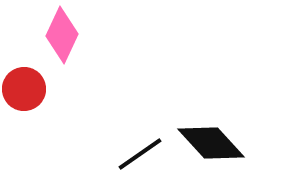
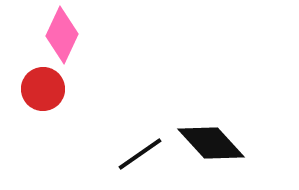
red circle: moved 19 px right
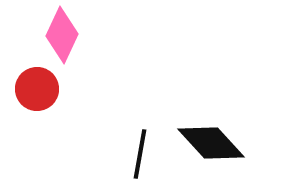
red circle: moved 6 px left
black line: rotated 45 degrees counterclockwise
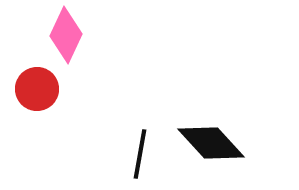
pink diamond: moved 4 px right
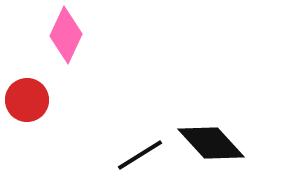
red circle: moved 10 px left, 11 px down
black line: moved 1 px down; rotated 48 degrees clockwise
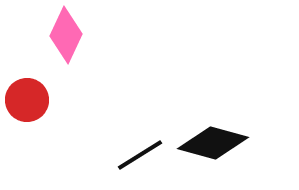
black diamond: moved 2 px right; rotated 32 degrees counterclockwise
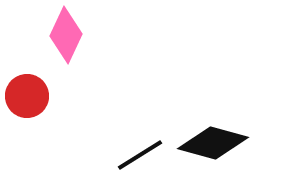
red circle: moved 4 px up
